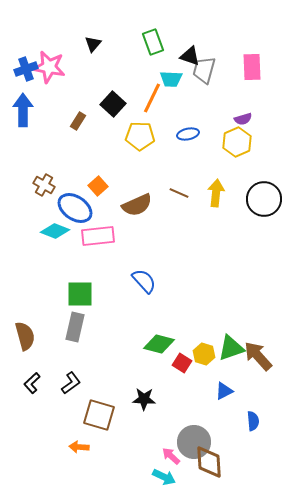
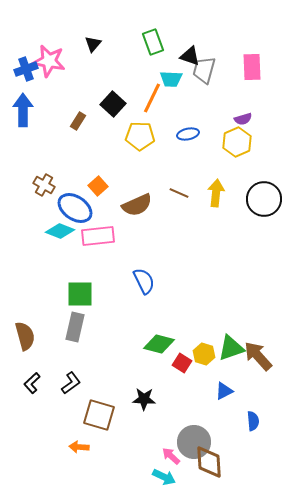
pink star at (49, 67): moved 6 px up
cyan diamond at (55, 231): moved 5 px right
blue semicircle at (144, 281): rotated 16 degrees clockwise
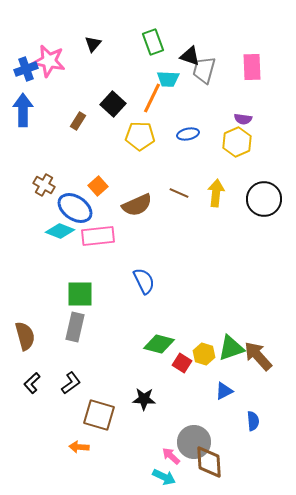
cyan trapezoid at (171, 79): moved 3 px left
purple semicircle at (243, 119): rotated 24 degrees clockwise
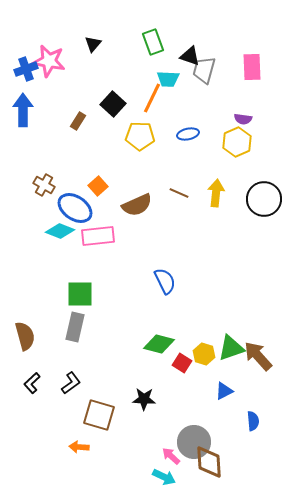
blue semicircle at (144, 281): moved 21 px right
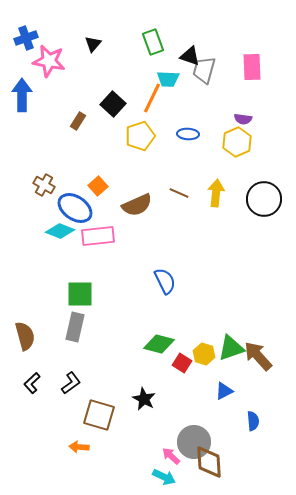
blue cross at (26, 69): moved 31 px up
blue arrow at (23, 110): moved 1 px left, 15 px up
blue ellipse at (188, 134): rotated 15 degrees clockwise
yellow pentagon at (140, 136): rotated 20 degrees counterclockwise
black star at (144, 399): rotated 25 degrees clockwise
